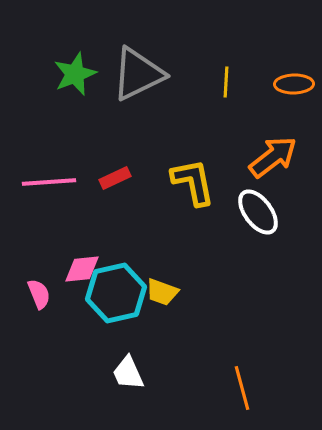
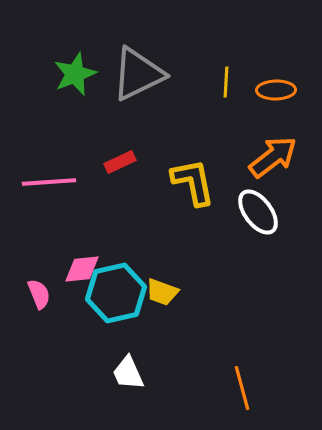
orange ellipse: moved 18 px left, 6 px down
red rectangle: moved 5 px right, 16 px up
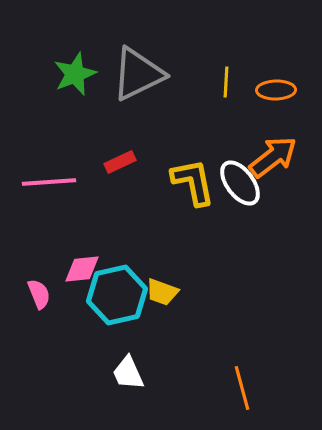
white ellipse: moved 18 px left, 29 px up
cyan hexagon: moved 1 px right, 2 px down
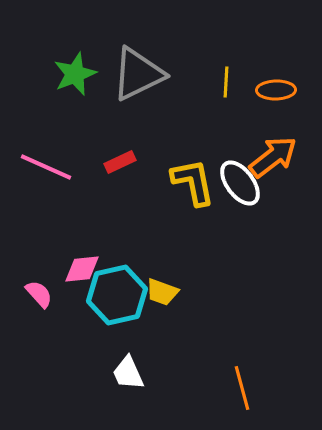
pink line: moved 3 px left, 15 px up; rotated 28 degrees clockwise
pink semicircle: rotated 20 degrees counterclockwise
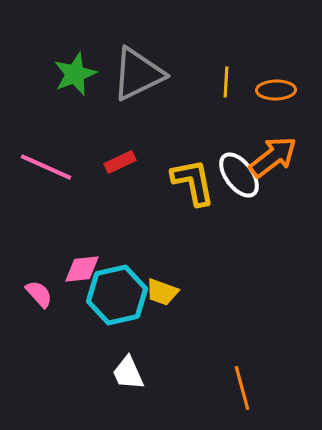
white ellipse: moved 1 px left, 8 px up
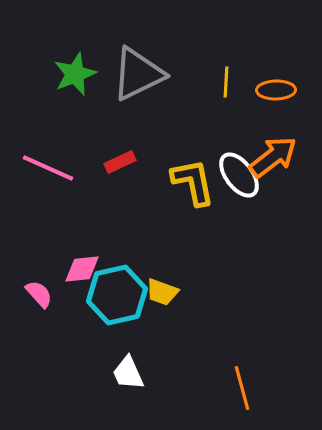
pink line: moved 2 px right, 1 px down
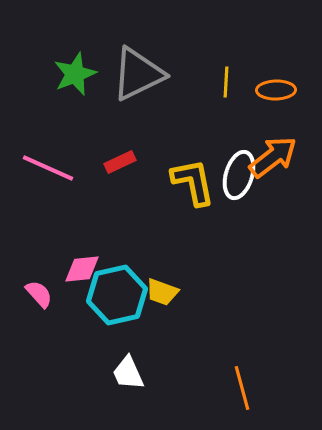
white ellipse: rotated 54 degrees clockwise
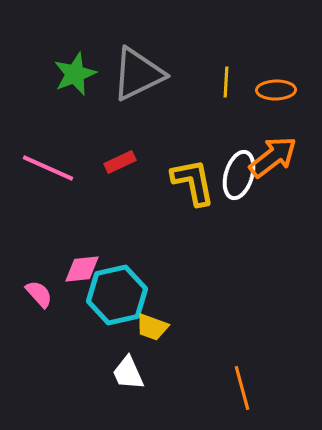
yellow trapezoid: moved 10 px left, 35 px down
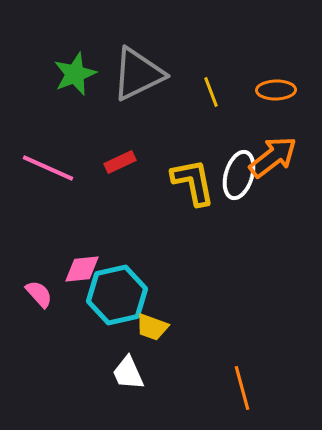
yellow line: moved 15 px left, 10 px down; rotated 24 degrees counterclockwise
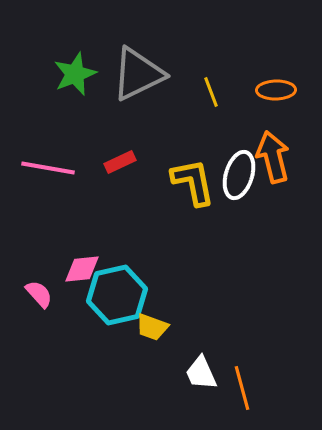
orange arrow: rotated 66 degrees counterclockwise
pink line: rotated 14 degrees counterclockwise
white trapezoid: moved 73 px right
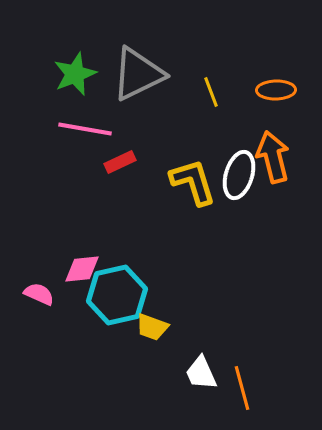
pink line: moved 37 px right, 39 px up
yellow L-shape: rotated 6 degrees counterclockwise
pink semicircle: rotated 24 degrees counterclockwise
